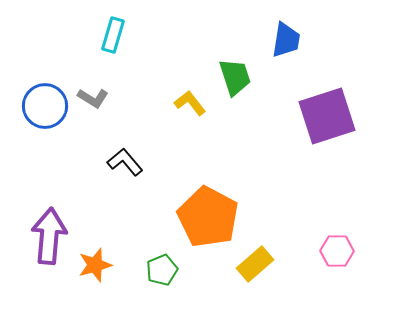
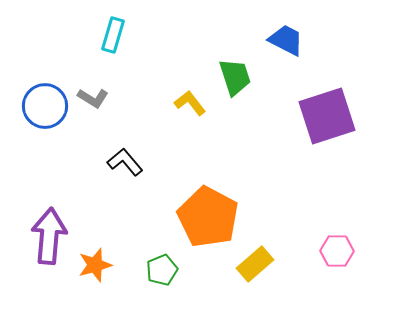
blue trapezoid: rotated 72 degrees counterclockwise
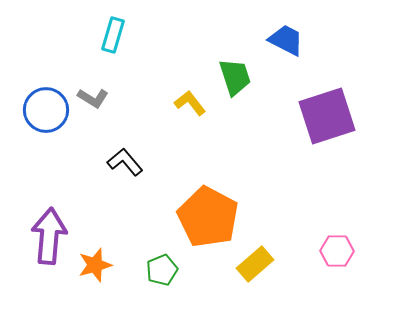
blue circle: moved 1 px right, 4 px down
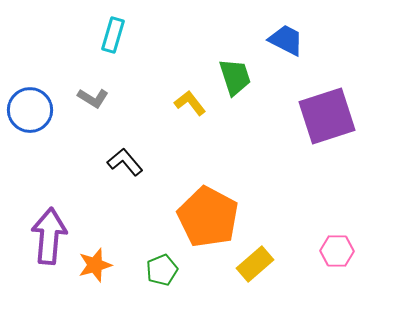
blue circle: moved 16 px left
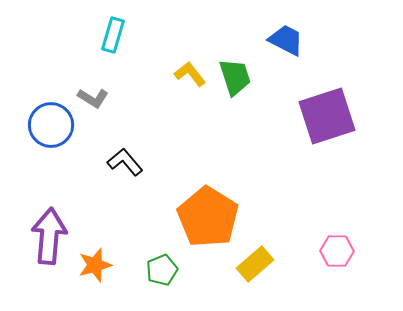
yellow L-shape: moved 29 px up
blue circle: moved 21 px right, 15 px down
orange pentagon: rotated 4 degrees clockwise
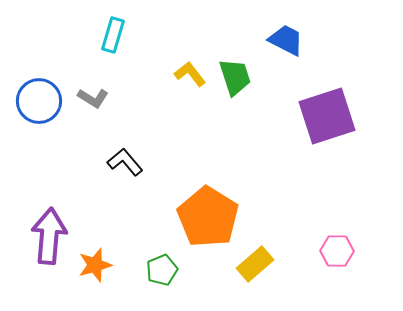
blue circle: moved 12 px left, 24 px up
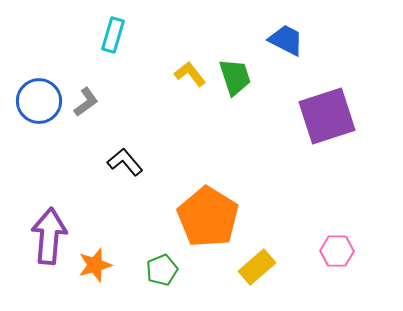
gray L-shape: moved 7 px left, 4 px down; rotated 68 degrees counterclockwise
yellow rectangle: moved 2 px right, 3 px down
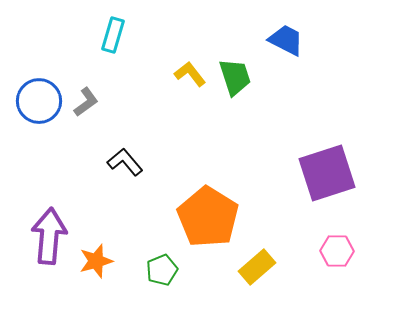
purple square: moved 57 px down
orange star: moved 1 px right, 4 px up
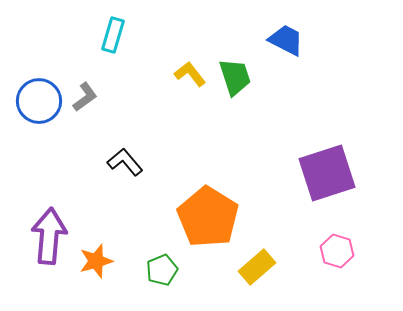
gray L-shape: moved 1 px left, 5 px up
pink hexagon: rotated 16 degrees clockwise
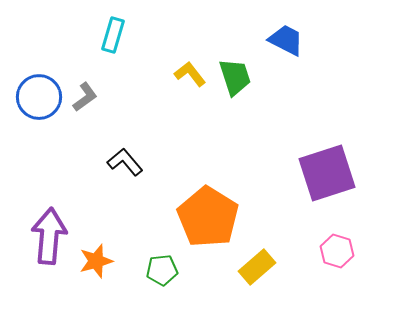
blue circle: moved 4 px up
green pentagon: rotated 16 degrees clockwise
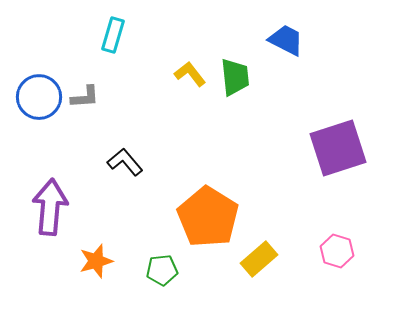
green trapezoid: rotated 12 degrees clockwise
gray L-shape: rotated 32 degrees clockwise
purple square: moved 11 px right, 25 px up
purple arrow: moved 1 px right, 29 px up
yellow rectangle: moved 2 px right, 8 px up
